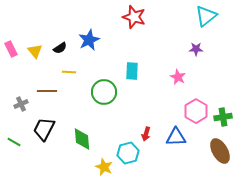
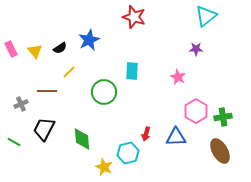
yellow line: rotated 48 degrees counterclockwise
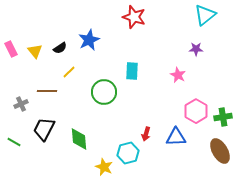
cyan triangle: moved 1 px left, 1 px up
pink star: moved 2 px up
green diamond: moved 3 px left
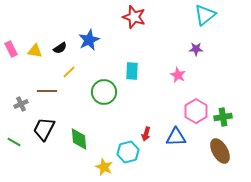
yellow triangle: rotated 42 degrees counterclockwise
cyan hexagon: moved 1 px up
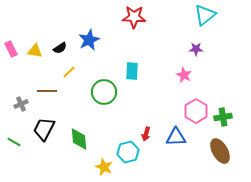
red star: rotated 15 degrees counterclockwise
pink star: moved 6 px right
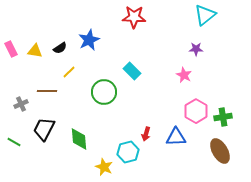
cyan rectangle: rotated 48 degrees counterclockwise
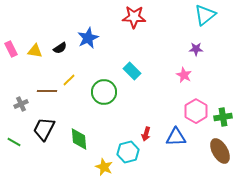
blue star: moved 1 px left, 2 px up
yellow line: moved 8 px down
